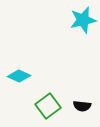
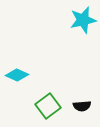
cyan diamond: moved 2 px left, 1 px up
black semicircle: rotated 12 degrees counterclockwise
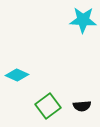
cyan star: rotated 16 degrees clockwise
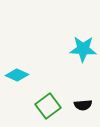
cyan star: moved 29 px down
black semicircle: moved 1 px right, 1 px up
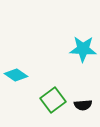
cyan diamond: moved 1 px left; rotated 10 degrees clockwise
green square: moved 5 px right, 6 px up
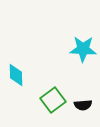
cyan diamond: rotated 55 degrees clockwise
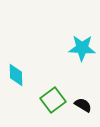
cyan star: moved 1 px left, 1 px up
black semicircle: rotated 144 degrees counterclockwise
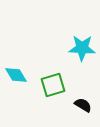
cyan diamond: rotated 30 degrees counterclockwise
green square: moved 15 px up; rotated 20 degrees clockwise
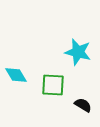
cyan star: moved 4 px left, 4 px down; rotated 12 degrees clockwise
green square: rotated 20 degrees clockwise
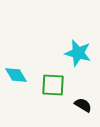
cyan star: moved 1 px down
